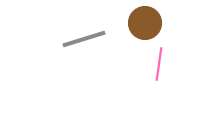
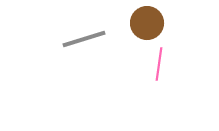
brown circle: moved 2 px right
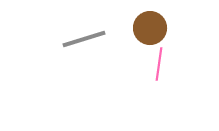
brown circle: moved 3 px right, 5 px down
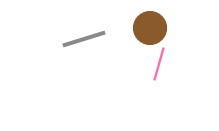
pink line: rotated 8 degrees clockwise
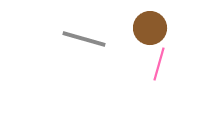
gray line: rotated 33 degrees clockwise
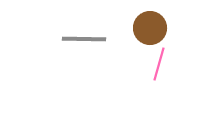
gray line: rotated 15 degrees counterclockwise
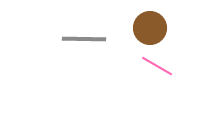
pink line: moved 2 px left, 2 px down; rotated 76 degrees counterclockwise
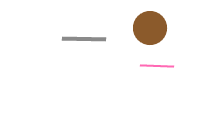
pink line: rotated 28 degrees counterclockwise
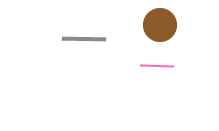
brown circle: moved 10 px right, 3 px up
